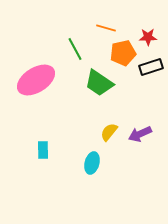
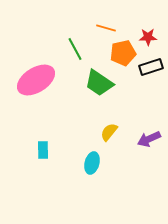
purple arrow: moved 9 px right, 5 px down
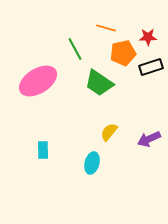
pink ellipse: moved 2 px right, 1 px down
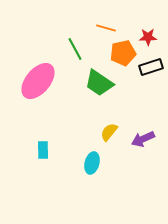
pink ellipse: rotated 18 degrees counterclockwise
purple arrow: moved 6 px left
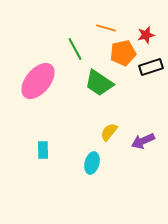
red star: moved 2 px left, 2 px up; rotated 12 degrees counterclockwise
purple arrow: moved 2 px down
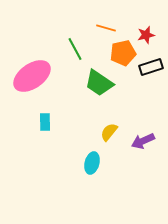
pink ellipse: moved 6 px left, 5 px up; rotated 15 degrees clockwise
cyan rectangle: moved 2 px right, 28 px up
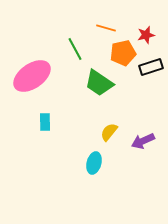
cyan ellipse: moved 2 px right
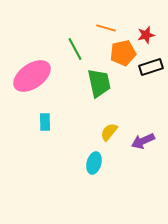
green trapezoid: rotated 136 degrees counterclockwise
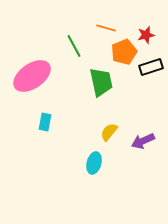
green line: moved 1 px left, 3 px up
orange pentagon: moved 1 px right, 1 px up; rotated 10 degrees counterclockwise
green trapezoid: moved 2 px right, 1 px up
cyan rectangle: rotated 12 degrees clockwise
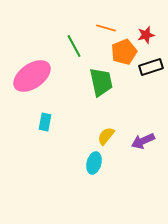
yellow semicircle: moved 3 px left, 4 px down
